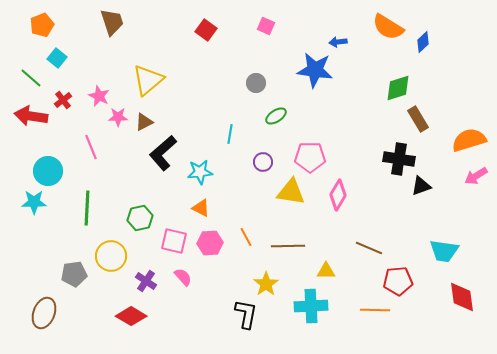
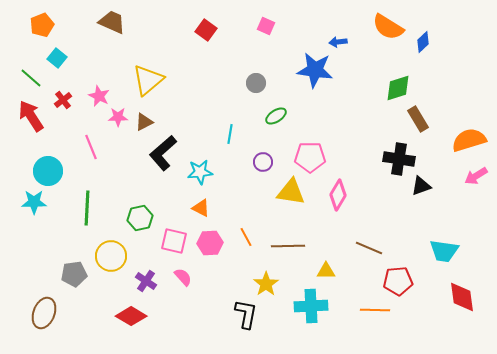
brown trapezoid at (112, 22): rotated 48 degrees counterclockwise
red arrow at (31, 116): rotated 48 degrees clockwise
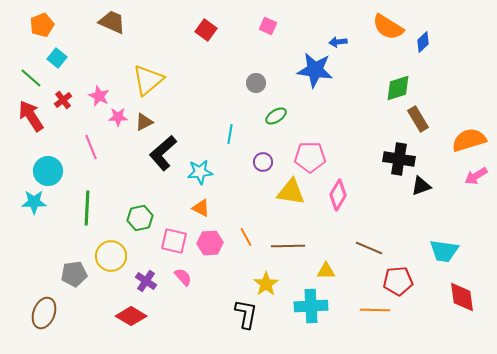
pink square at (266, 26): moved 2 px right
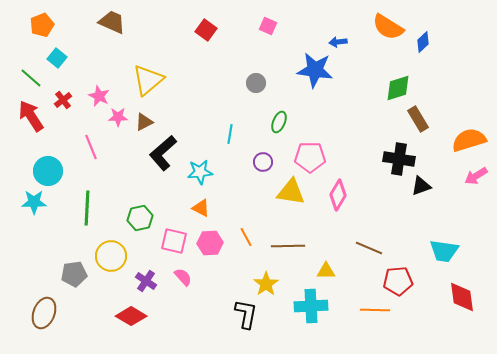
green ellipse at (276, 116): moved 3 px right, 6 px down; rotated 35 degrees counterclockwise
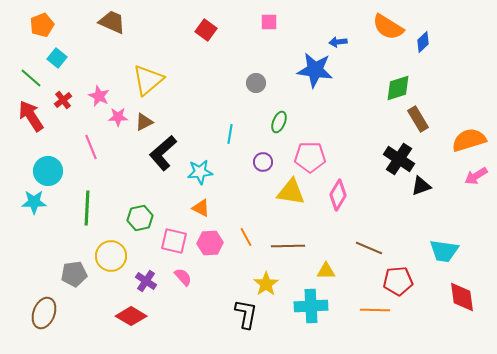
pink square at (268, 26): moved 1 px right, 4 px up; rotated 24 degrees counterclockwise
black cross at (399, 159): rotated 24 degrees clockwise
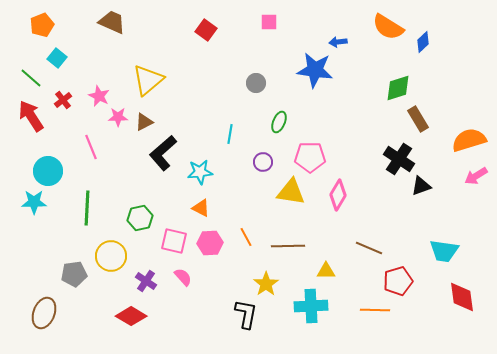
red pentagon at (398, 281): rotated 12 degrees counterclockwise
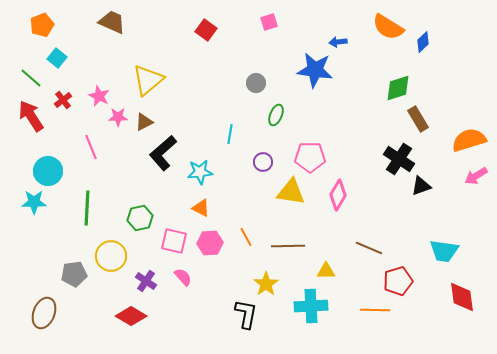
pink square at (269, 22): rotated 18 degrees counterclockwise
green ellipse at (279, 122): moved 3 px left, 7 px up
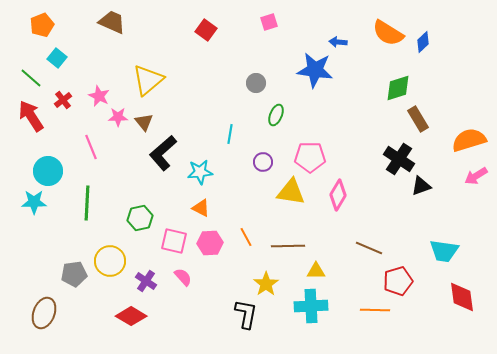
orange semicircle at (388, 27): moved 6 px down
blue arrow at (338, 42): rotated 12 degrees clockwise
brown triangle at (144, 122): rotated 42 degrees counterclockwise
green line at (87, 208): moved 5 px up
yellow circle at (111, 256): moved 1 px left, 5 px down
yellow triangle at (326, 271): moved 10 px left
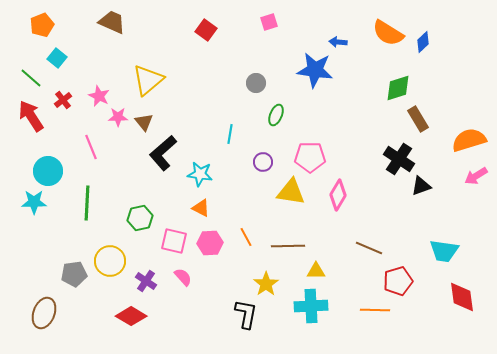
cyan star at (200, 172): moved 2 px down; rotated 15 degrees clockwise
